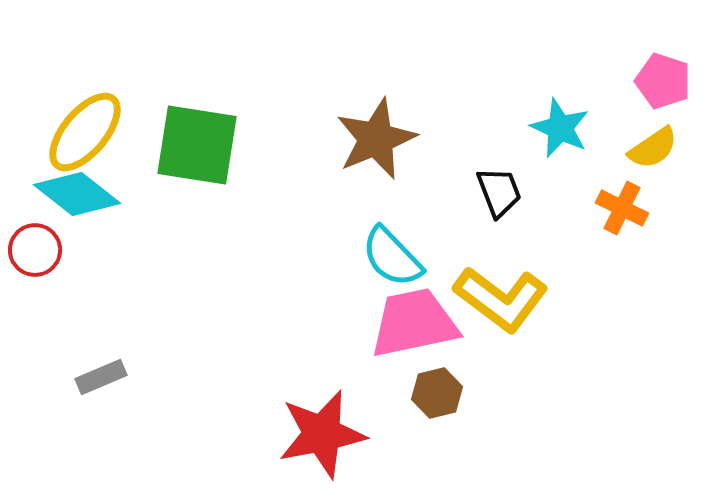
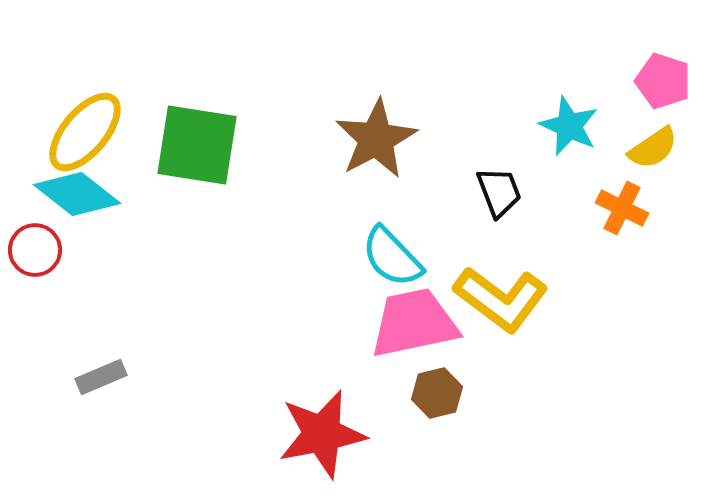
cyan star: moved 9 px right, 2 px up
brown star: rotated 6 degrees counterclockwise
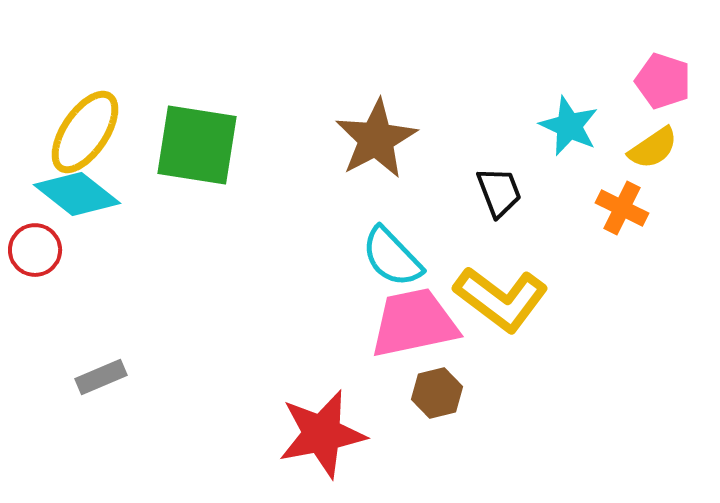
yellow ellipse: rotated 6 degrees counterclockwise
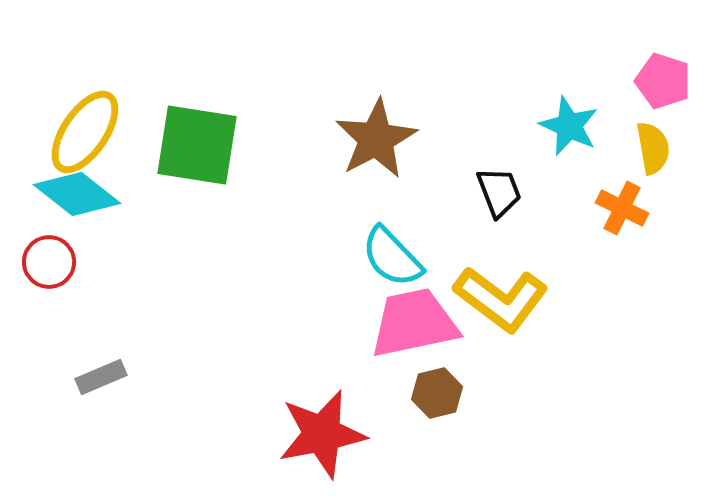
yellow semicircle: rotated 66 degrees counterclockwise
red circle: moved 14 px right, 12 px down
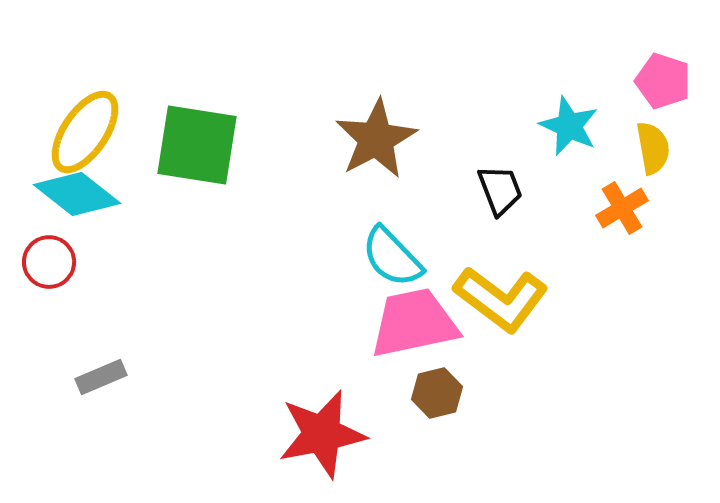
black trapezoid: moved 1 px right, 2 px up
orange cross: rotated 33 degrees clockwise
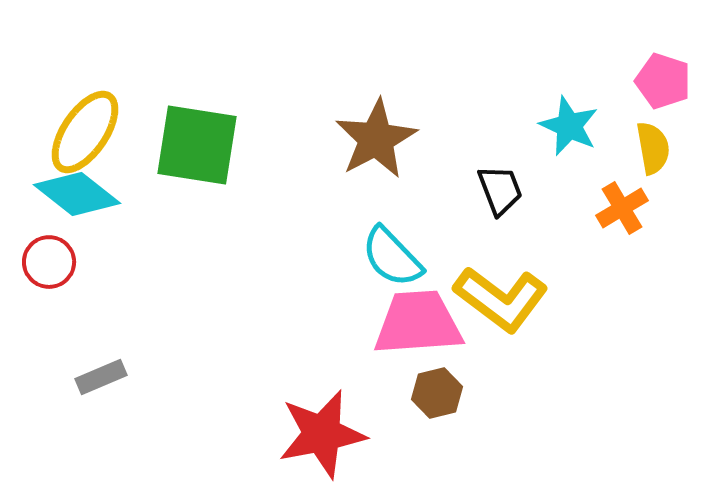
pink trapezoid: moved 4 px right; rotated 8 degrees clockwise
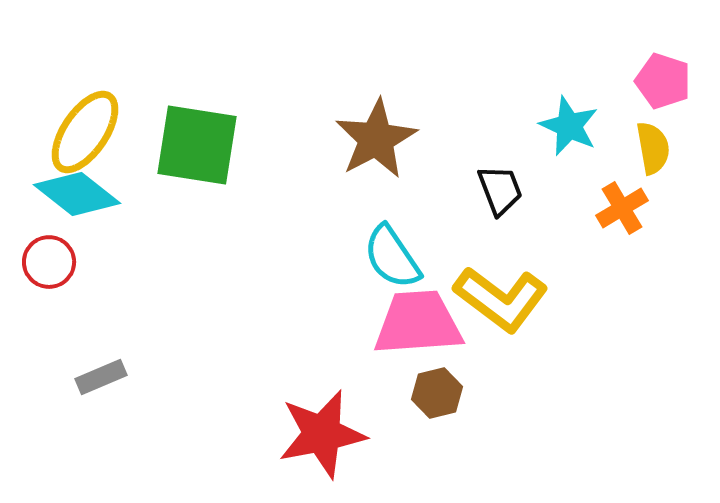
cyan semicircle: rotated 10 degrees clockwise
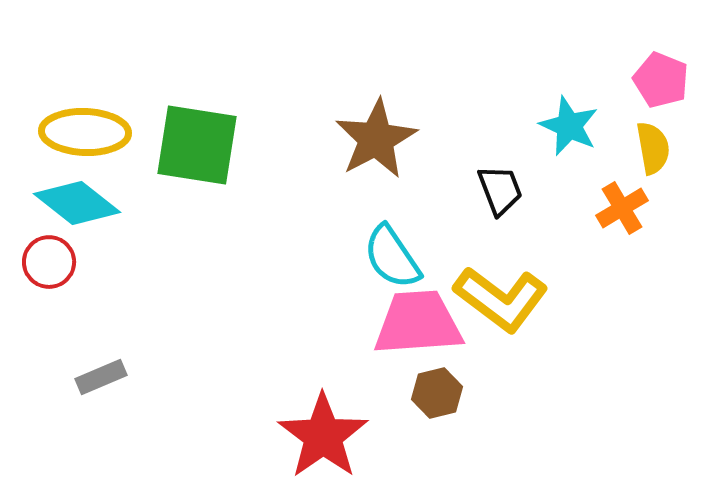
pink pentagon: moved 2 px left, 1 px up; rotated 4 degrees clockwise
yellow ellipse: rotated 58 degrees clockwise
cyan diamond: moved 9 px down
red star: moved 1 px right, 2 px down; rotated 24 degrees counterclockwise
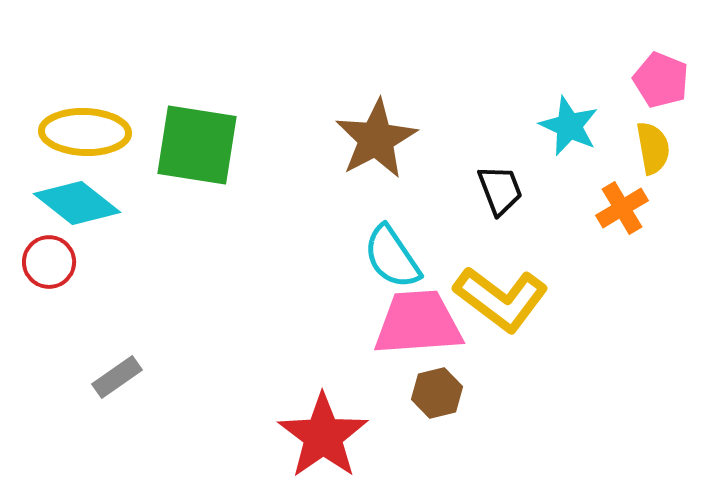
gray rectangle: moved 16 px right; rotated 12 degrees counterclockwise
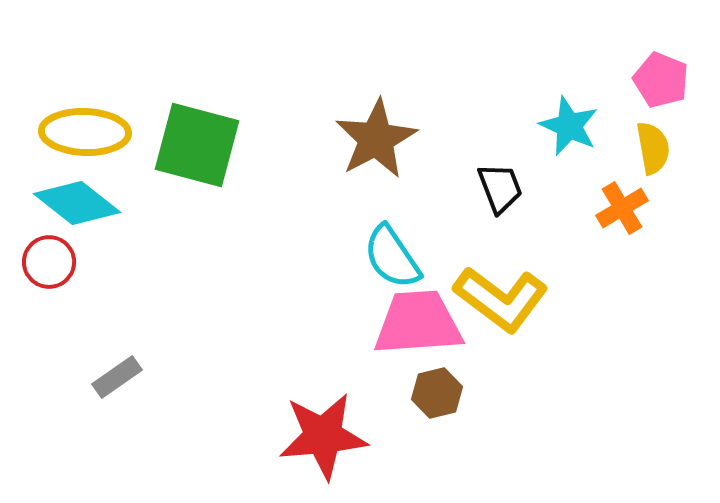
green square: rotated 6 degrees clockwise
black trapezoid: moved 2 px up
red star: rotated 30 degrees clockwise
